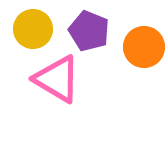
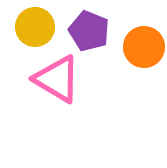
yellow circle: moved 2 px right, 2 px up
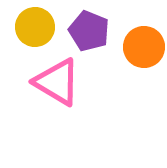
pink triangle: moved 3 px down
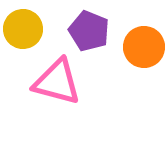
yellow circle: moved 12 px left, 2 px down
pink triangle: rotated 16 degrees counterclockwise
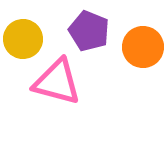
yellow circle: moved 10 px down
orange circle: moved 1 px left
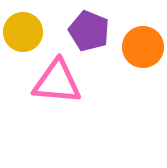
yellow circle: moved 7 px up
pink triangle: rotated 10 degrees counterclockwise
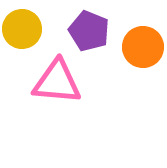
yellow circle: moved 1 px left, 3 px up
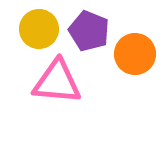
yellow circle: moved 17 px right
orange circle: moved 8 px left, 7 px down
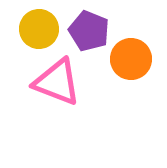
orange circle: moved 4 px left, 5 px down
pink triangle: rotated 16 degrees clockwise
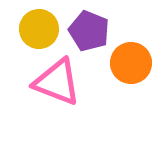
orange circle: moved 4 px down
